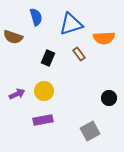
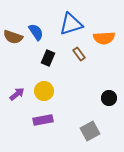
blue semicircle: moved 15 px down; rotated 18 degrees counterclockwise
purple arrow: rotated 14 degrees counterclockwise
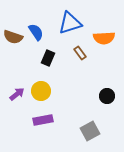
blue triangle: moved 1 px left, 1 px up
brown rectangle: moved 1 px right, 1 px up
yellow circle: moved 3 px left
black circle: moved 2 px left, 2 px up
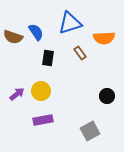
black rectangle: rotated 14 degrees counterclockwise
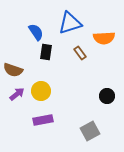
brown semicircle: moved 33 px down
black rectangle: moved 2 px left, 6 px up
